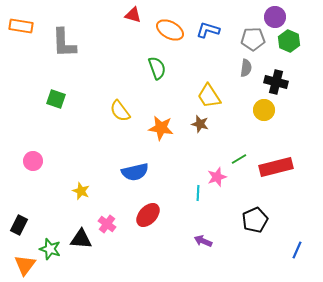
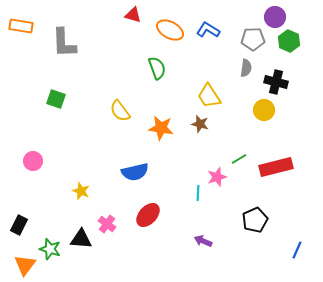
blue L-shape: rotated 15 degrees clockwise
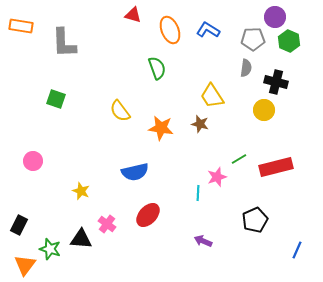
orange ellipse: rotated 40 degrees clockwise
yellow trapezoid: moved 3 px right
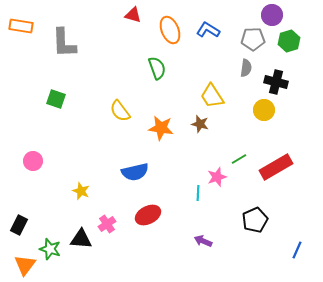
purple circle: moved 3 px left, 2 px up
green hexagon: rotated 20 degrees clockwise
red rectangle: rotated 16 degrees counterclockwise
red ellipse: rotated 20 degrees clockwise
pink cross: rotated 18 degrees clockwise
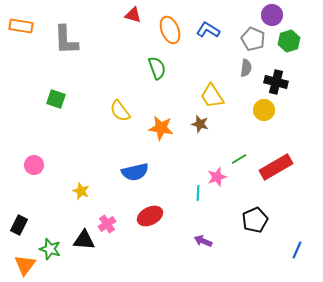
gray pentagon: rotated 25 degrees clockwise
gray L-shape: moved 2 px right, 3 px up
pink circle: moved 1 px right, 4 px down
red ellipse: moved 2 px right, 1 px down
black triangle: moved 3 px right, 1 px down
